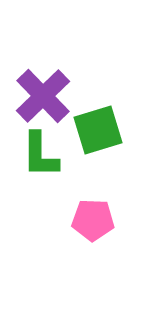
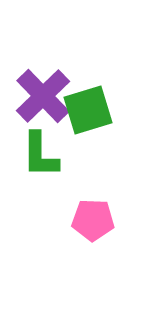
green square: moved 10 px left, 20 px up
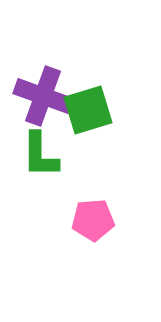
purple cross: rotated 26 degrees counterclockwise
pink pentagon: rotated 6 degrees counterclockwise
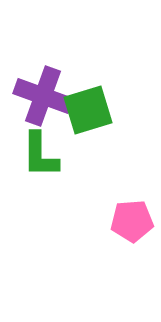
pink pentagon: moved 39 px right, 1 px down
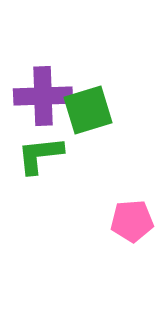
purple cross: rotated 22 degrees counterclockwise
green L-shape: rotated 84 degrees clockwise
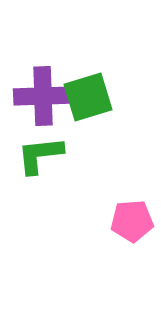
green square: moved 13 px up
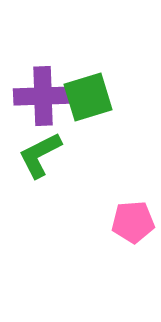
green L-shape: rotated 21 degrees counterclockwise
pink pentagon: moved 1 px right, 1 px down
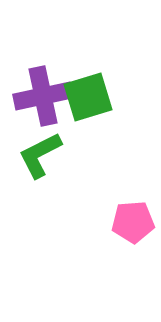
purple cross: rotated 10 degrees counterclockwise
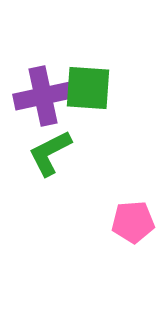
green square: moved 9 px up; rotated 21 degrees clockwise
green L-shape: moved 10 px right, 2 px up
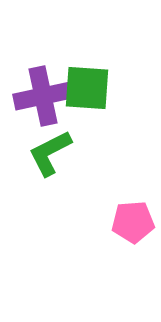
green square: moved 1 px left
